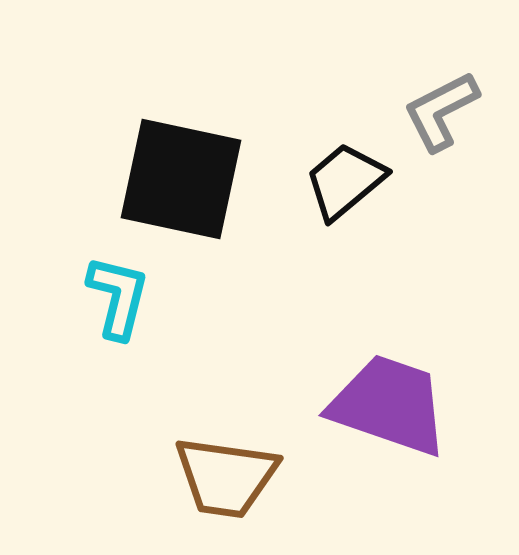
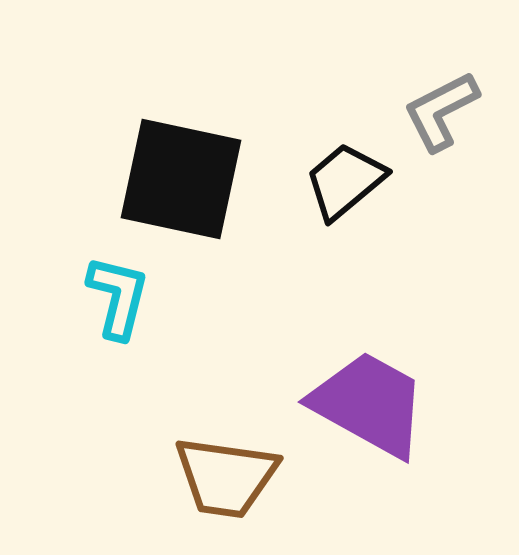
purple trapezoid: moved 20 px left, 1 px up; rotated 10 degrees clockwise
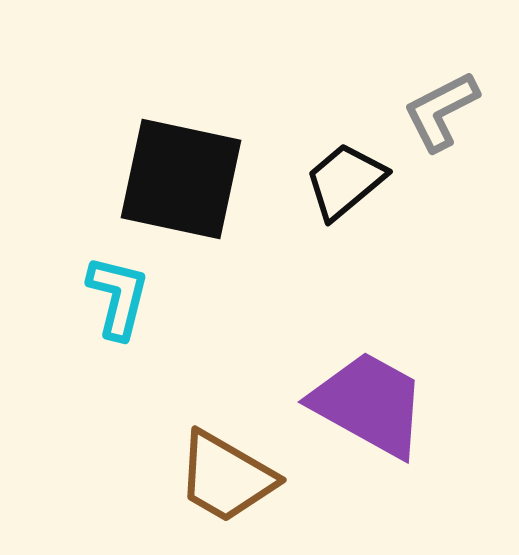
brown trapezoid: rotated 22 degrees clockwise
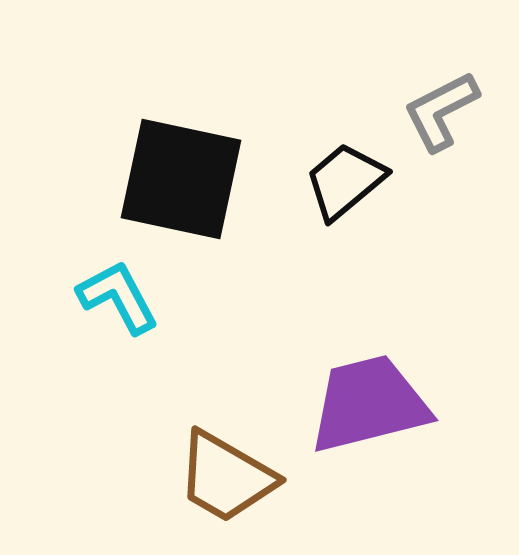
cyan L-shape: rotated 42 degrees counterclockwise
purple trapezoid: rotated 43 degrees counterclockwise
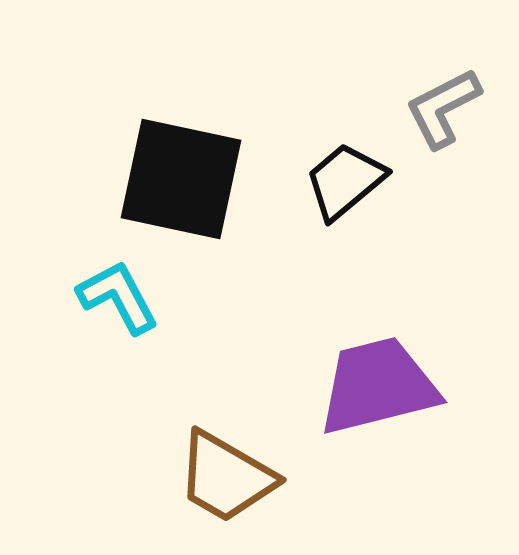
gray L-shape: moved 2 px right, 3 px up
purple trapezoid: moved 9 px right, 18 px up
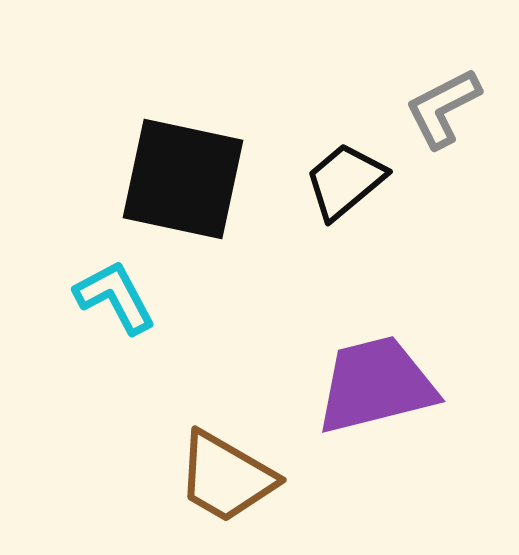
black square: moved 2 px right
cyan L-shape: moved 3 px left
purple trapezoid: moved 2 px left, 1 px up
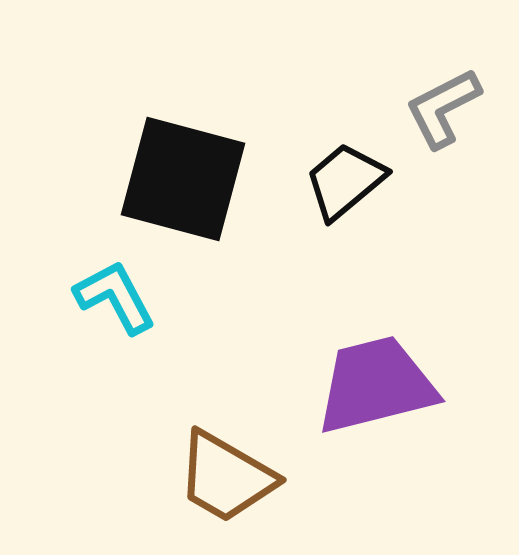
black square: rotated 3 degrees clockwise
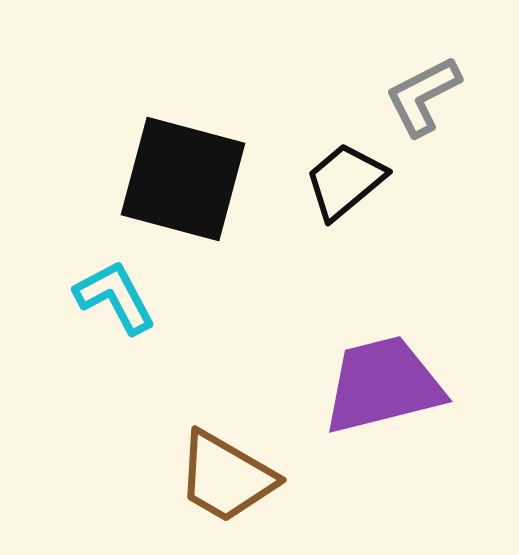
gray L-shape: moved 20 px left, 12 px up
purple trapezoid: moved 7 px right
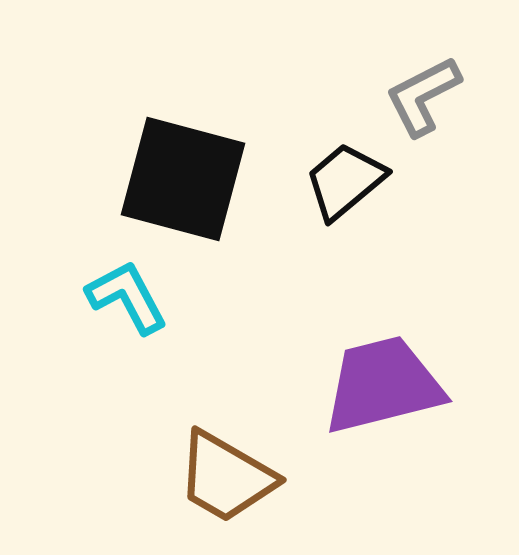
cyan L-shape: moved 12 px right
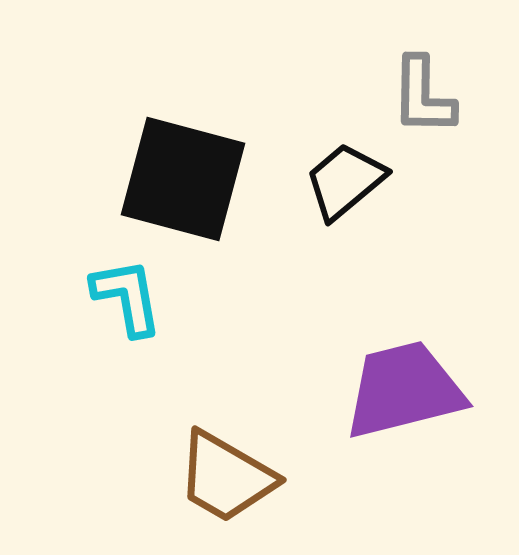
gray L-shape: rotated 62 degrees counterclockwise
cyan L-shape: rotated 18 degrees clockwise
purple trapezoid: moved 21 px right, 5 px down
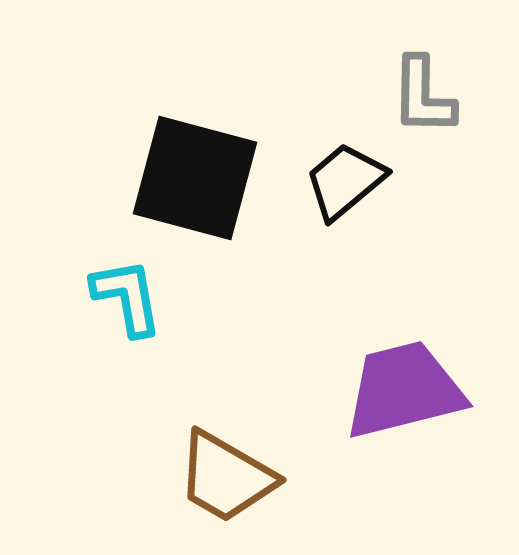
black square: moved 12 px right, 1 px up
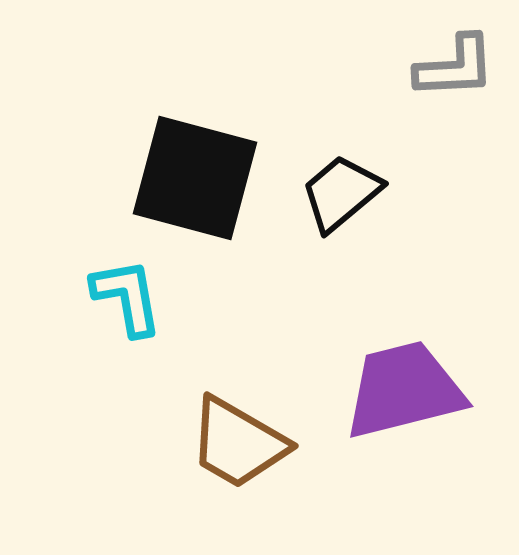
gray L-shape: moved 32 px right, 29 px up; rotated 94 degrees counterclockwise
black trapezoid: moved 4 px left, 12 px down
brown trapezoid: moved 12 px right, 34 px up
